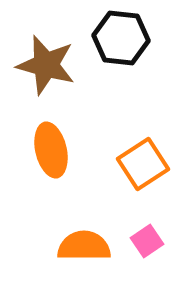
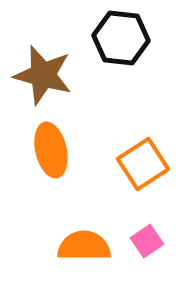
brown star: moved 3 px left, 10 px down
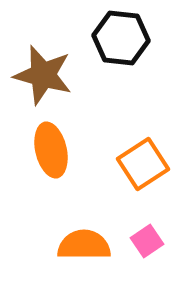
orange semicircle: moved 1 px up
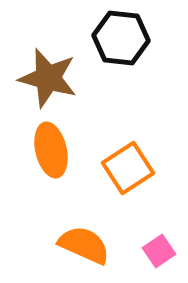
brown star: moved 5 px right, 3 px down
orange square: moved 15 px left, 4 px down
pink square: moved 12 px right, 10 px down
orange semicircle: rotated 24 degrees clockwise
